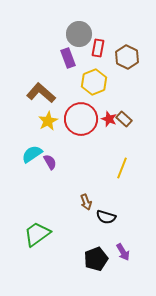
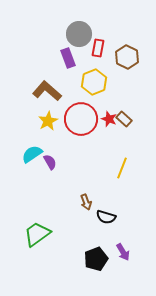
brown L-shape: moved 6 px right, 2 px up
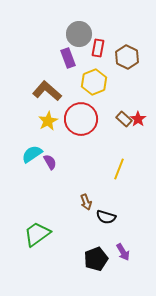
red star: moved 29 px right; rotated 14 degrees clockwise
yellow line: moved 3 px left, 1 px down
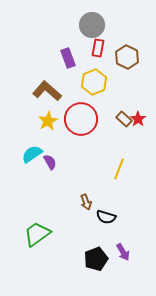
gray circle: moved 13 px right, 9 px up
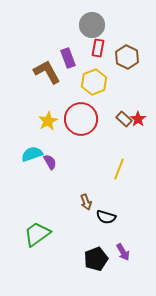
brown L-shape: moved 19 px up; rotated 20 degrees clockwise
cyan semicircle: rotated 15 degrees clockwise
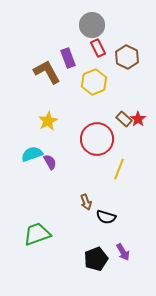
red rectangle: rotated 36 degrees counterclockwise
red circle: moved 16 px right, 20 px down
green trapezoid: rotated 16 degrees clockwise
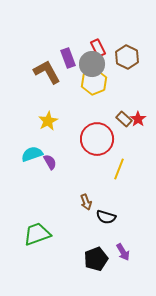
gray circle: moved 39 px down
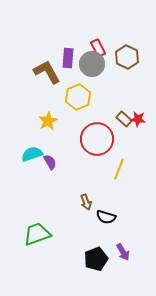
purple rectangle: rotated 24 degrees clockwise
yellow hexagon: moved 16 px left, 15 px down
red star: rotated 28 degrees counterclockwise
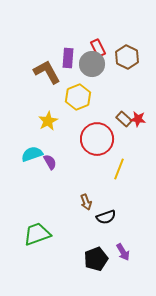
black semicircle: rotated 36 degrees counterclockwise
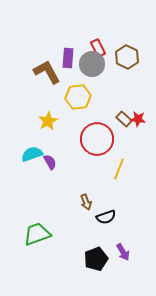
yellow hexagon: rotated 15 degrees clockwise
